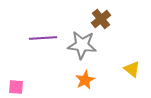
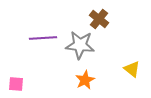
brown cross: moved 2 px left; rotated 12 degrees counterclockwise
gray star: moved 2 px left
pink square: moved 3 px up
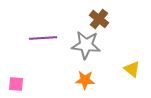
gray star: moved 6 px right
orange star: rotated 30 degrees clockwise
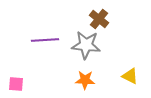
purple line: moved 2 px right, 2 px down
yellow triangle: moved 2 px left, 7 px down; rotated 12 degrees counterclockwise
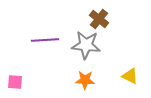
pink square: moved 1 px left, 2 px up
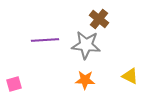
pink square: moved 1 px left, 2 px down; rotated 21 degrees counterclockwise
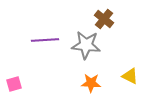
brown cross: moved 5 px right
orange star: moved 6 px right, 3 px down
